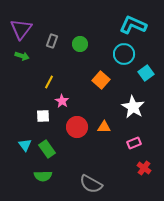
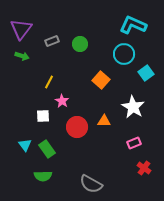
gray rectangle: rotated 48 degrees clockwise
orange triangle: moved 6 px up
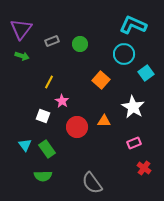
white square: rotated 24 degrees clockwise
gray semicircle: moved 1 px right, 1 px up; rotated 25 degrees clockwise
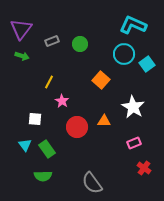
cyan square: moved 1 px right, 9 px up
white square: moved 8 px left, 3 px down; rotated 16 degrees counterclockwise
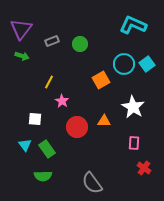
cyan circle: moved 10 px down
orange square: rotated 18 degrees clockwise
pink rectangle: rotated 64 degrees counterclockwise
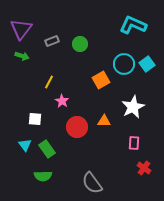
white star: rotated 15 degrees clockwise
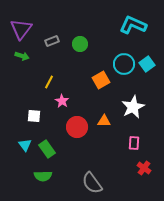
white square: moved 1 px left, 3 px up
